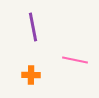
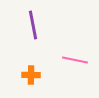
purple line: moved 2 px up
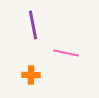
pink line: moved 9 px left, 7 px up
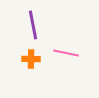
orange cross: moved 16 px up
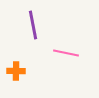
orange cross: moved 15 px left, 12 px down
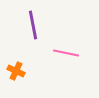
orange cross: rotated 24 degrees clockwise
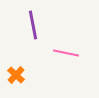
orange cross: moved 4 px down; rotated 18 degrees clockwise
